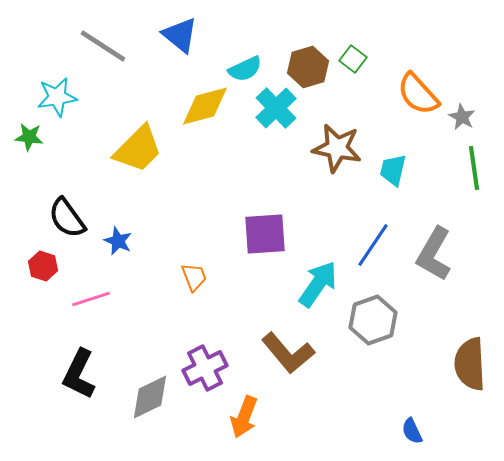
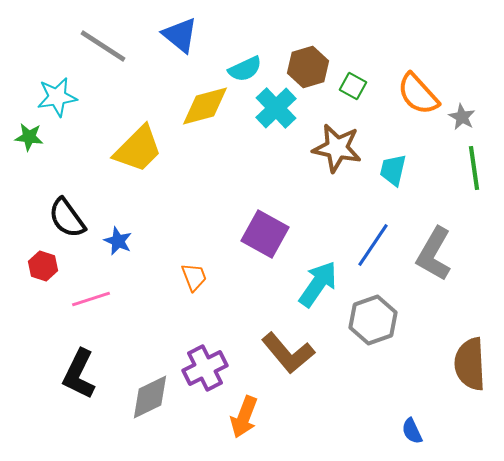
green square: moved 27 px down; rotated 8 degrees counterclockwise
purple square: rotated 33 degrees clockwise
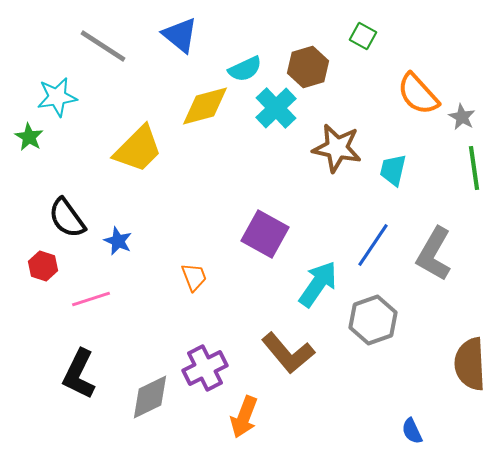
green square: moved 10 px right, 50 px up
green star: rotated 24 degrees clockwise
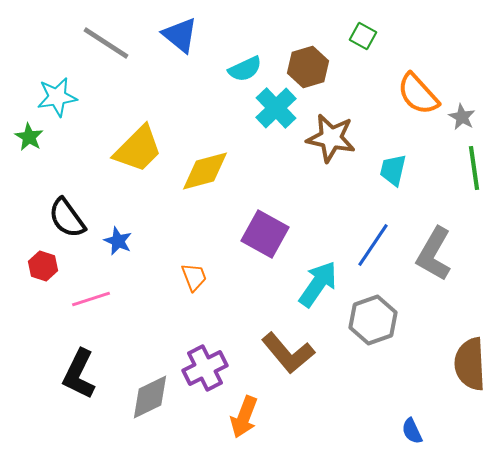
gray line: moved 3 px right, 3 px up
yellow diamond: moved 65 px down
brown star: moved 6 px left, 10 px up
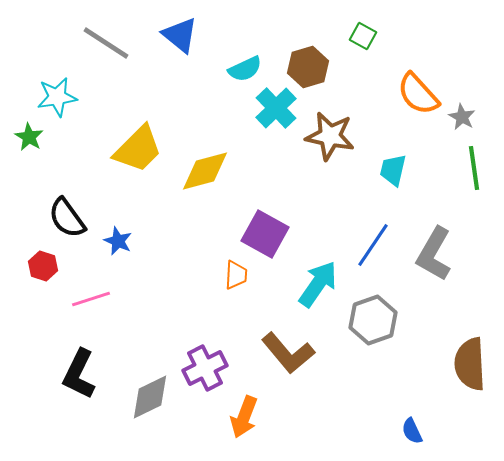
brown star: moved 1 px left, 2 px up
orange trapezoid: moved 42 px right, 2 px up; rotated 24 degrees clockwise
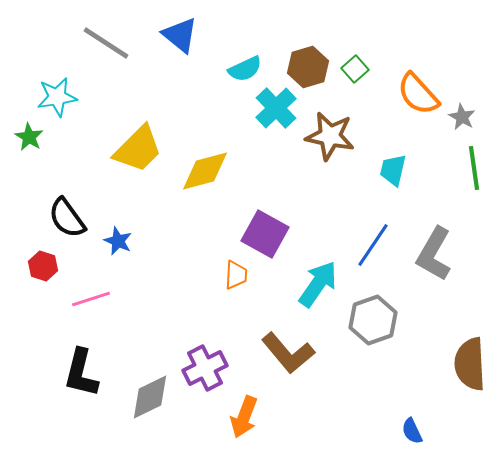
green square: moved 8 px left, 33 px down; rotated 20 degrees clockwise
black L-shape: moved 2 px right, 1 px up; rotated 12 degrees counterclockwise
